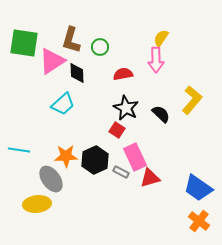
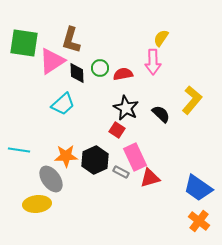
green circle: moved 21 px down
pink arrow: moved 3 px left, 2 px down
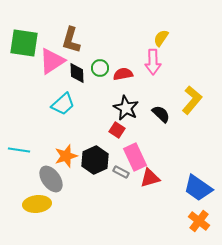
orange star: rotated 15 degrees counterclockwise
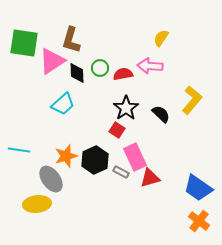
pink arrow: moved 3 px left, 4 px down; rotated 95 degrees clockwise
black star: rotated 10 degrees clockwise
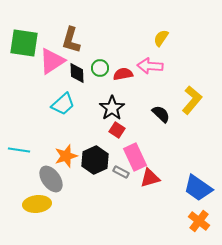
black star: moved 14 px left
